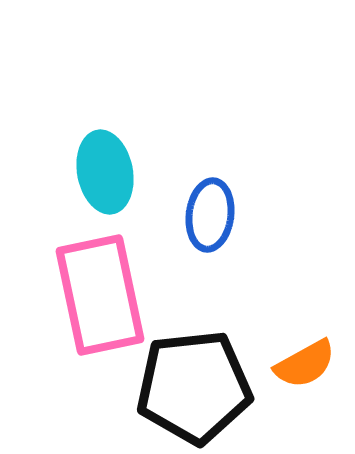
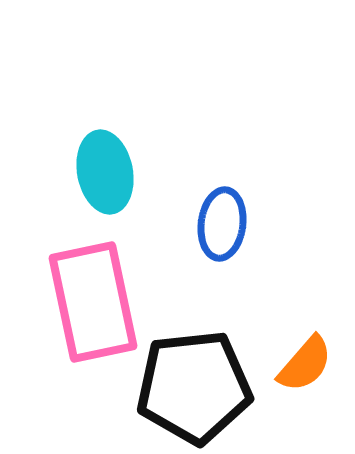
blue ellipse: moved 12 px right, 9 px down
pink rectangle: moved 7 px left, 7 px down
orange semicircle: rotated 20 degrees counterclockwise
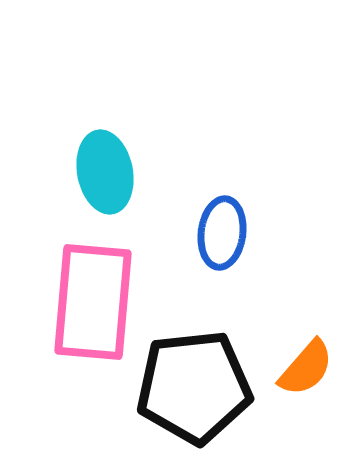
blue ellipse: moved 9 px down
pink rectangle: rotated 17 degrees clockwise
orange semicircle: moved 1 px right, 4 px down
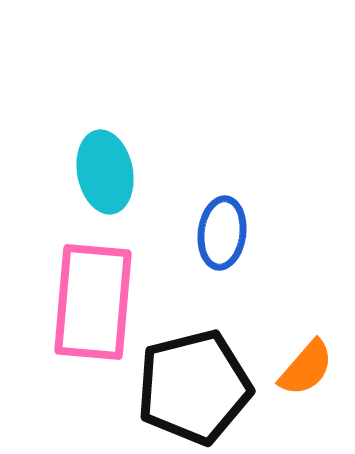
black pentagon: rotated 8 degrees counterclockwise
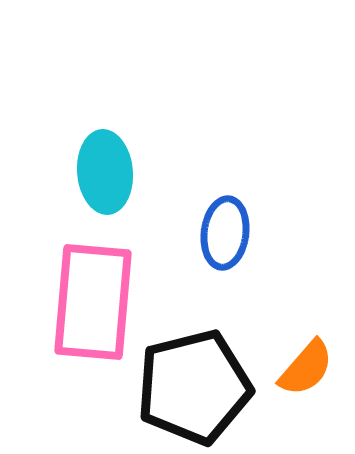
cyan ellipse: rotated 6 degrees clockwise
blue ellipse: moved 3 px right
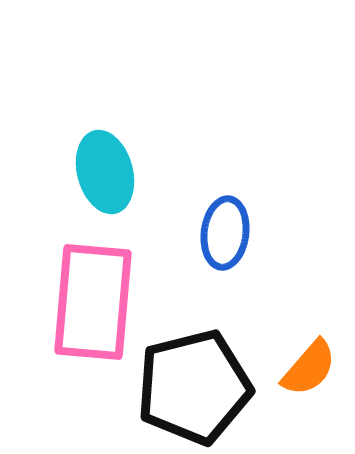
cyan ellipse: rotated 10 degrees counterclockwise
orange semicircle: moved 3 px right
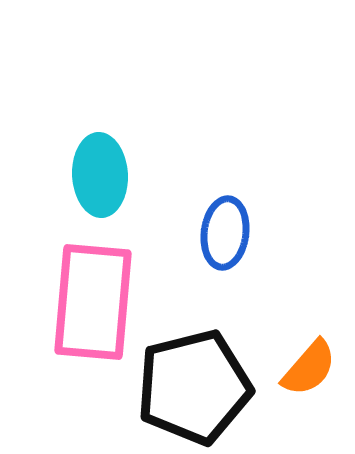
cyan ellipse: moved 5 px left, 3 px down; rotated 12 degrees clockwise
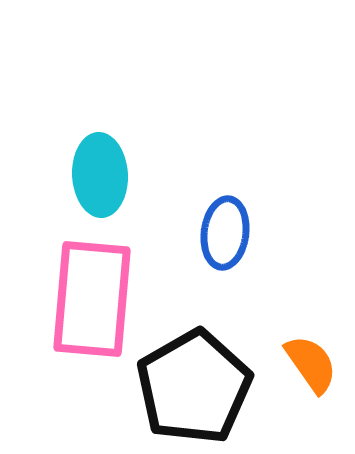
pink rectangle: moved 1 px left, 3 px up
orange semicircle: moved 2 px right, 4 px up; rotated 76 degrees counterclockwise
black pentagon: rotated 16 degrees counterclockwise
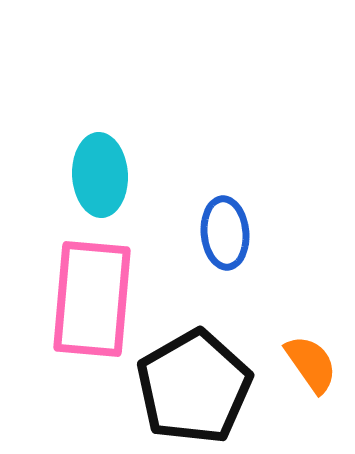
blue ellipse: rotated 12 degrees counterclockwise
